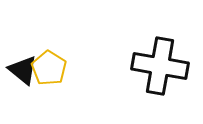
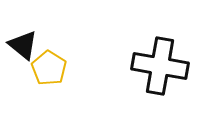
black triangle: moved 25 px up
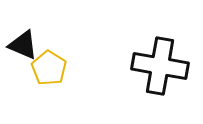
black triangle: rotated 16 degrees counterclockwise
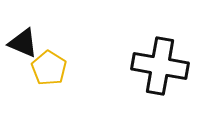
black triangle: moved 2 px up
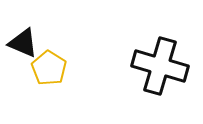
black cross: rotated 6 degrees clockwise
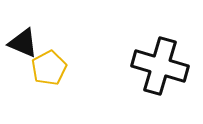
yellow pentagon: rotated 12 degrees clockwise
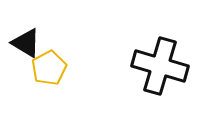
black triangle: moved 3 px right; rotated 8 degrees clockwise
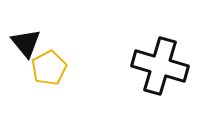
black triangle: rotated 20 degrees clockwise
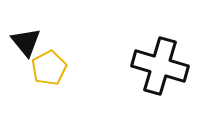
black triangle: moved 1 px up
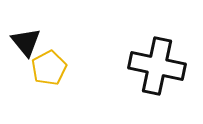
black cross: moved 3 px left; rotated 4 degrees counterclockwise
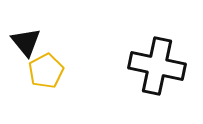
yellow pentagon: moved 3 px left, 3 px down
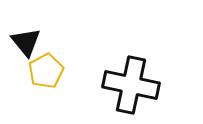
black cross: moved 26 px left, 19 px down
